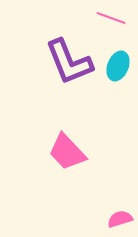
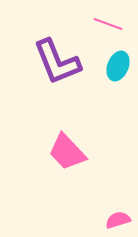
pink line: moved 3 px left, 6 px down
purple L-shape: moved 12 px left
pink semicircle: moved 2 px left, 1 px down
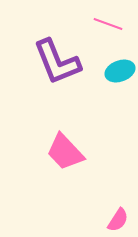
cyan ellipse: moved 2 px right, 5 px down; rotated 48 degrees clockwise
pink trapezoid: moved 2 px left
pink semicircle: rotated 140 degrees clockwise
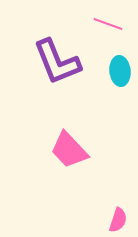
cyan ellipse: rotated 76 degrees counterclockwise
pink trapezoid: moved 4 px right, 2 px up
pink semicircle: rotated 15 degrees counterclockwise
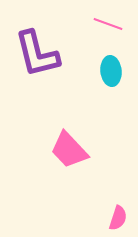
purple L-shape: moved 20 px left, 8 px up; rotated 8 degrees clockwise
cyan ellipse: moved 9 px left
pink semicircle: moved 2 px up
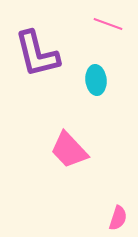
cyan ellipse: moved 15 px left, 9 px down
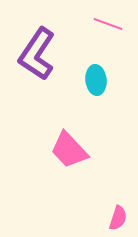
purple L-shape: rotated 48 degrees clockwise
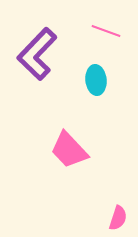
pink line: moved 2 px left, 7 px down
purple L-shape: rotated 10 degrees clockwise
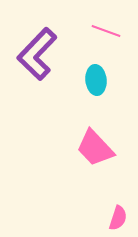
pink trapezoid: moved 26 px right, 2 px up
